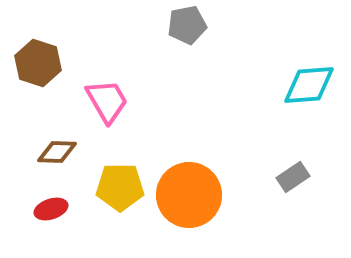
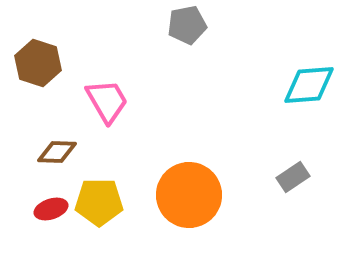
yellow pentagon: moved 21 px left, 15 px down
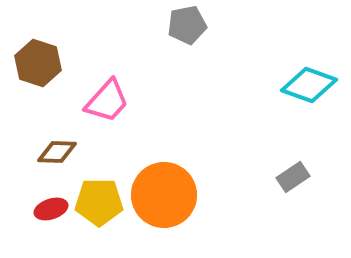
cyan diamond: rotated 24 degrees clockwise
pink trapezoid: rotated 72 degrees clockwise
orange circle: moved 25 px left
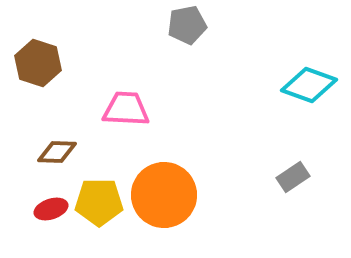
pink trapezoid: moved 19 px right, 8 px down; rotated 129 degrees counterclockwise
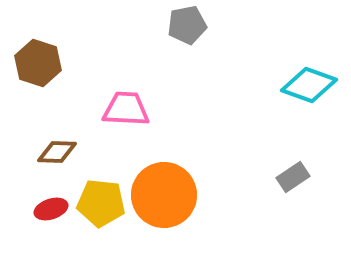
yellow pentagon: moved 2 px right, 1 px down; rotated 6 degrees clockwise
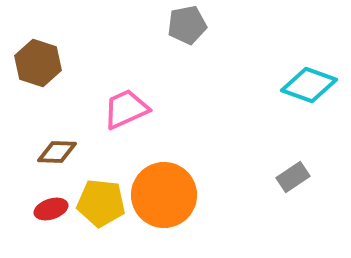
pink trapezoid: rotated 27 degrees counterclockwise
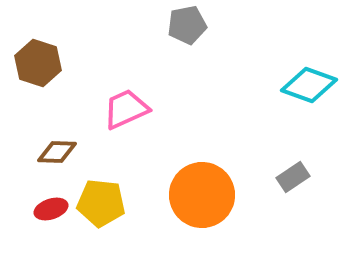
orange circle: moved 38 px right
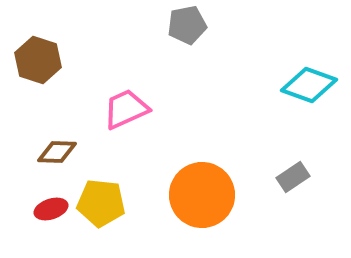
brown hexagon: moved 3 px up
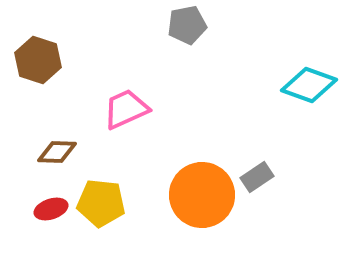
gray rectangle: moved 36 px left
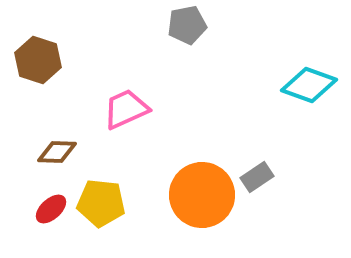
red ellipse: rotated 24 degrees counterclockwise
